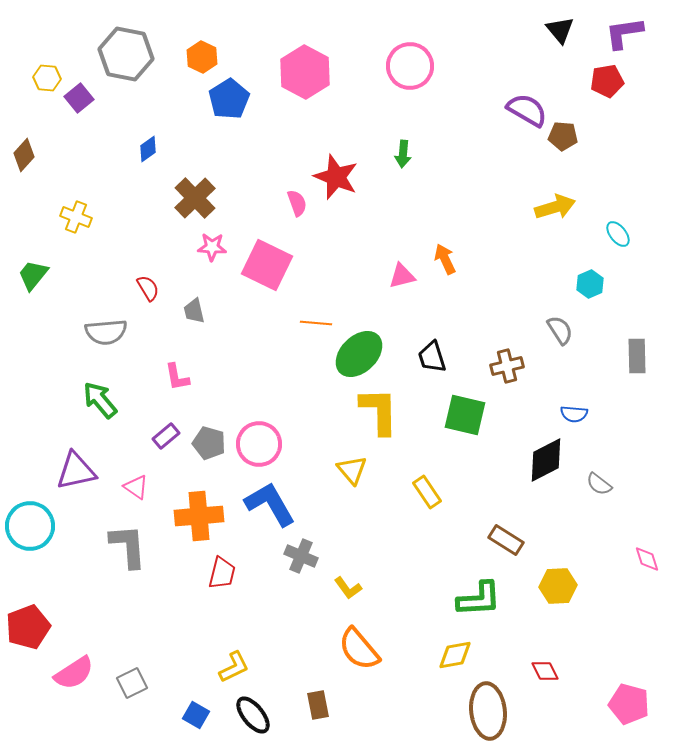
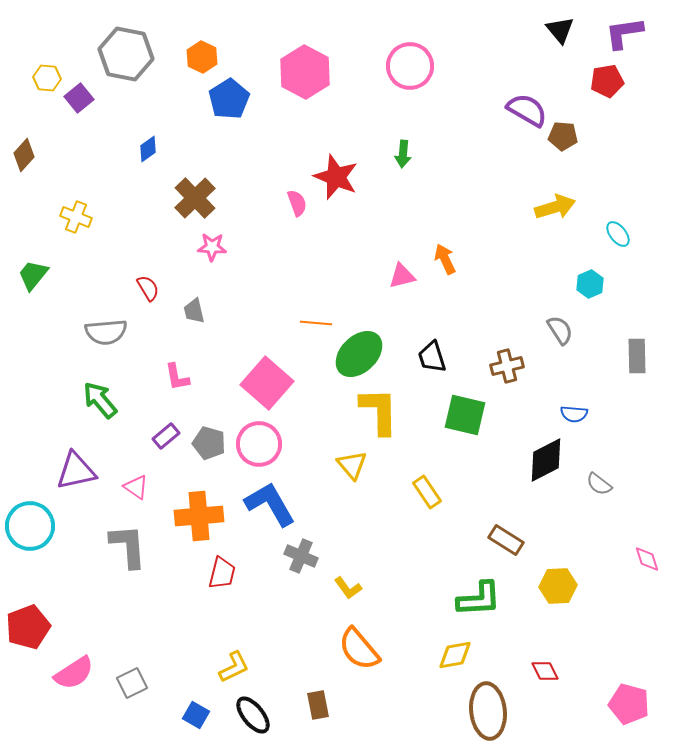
pink square at (267, 265): moved 118 px down; rotated 15 degrees clockwise
yellow triangle at (352, 470): moved 5 px up
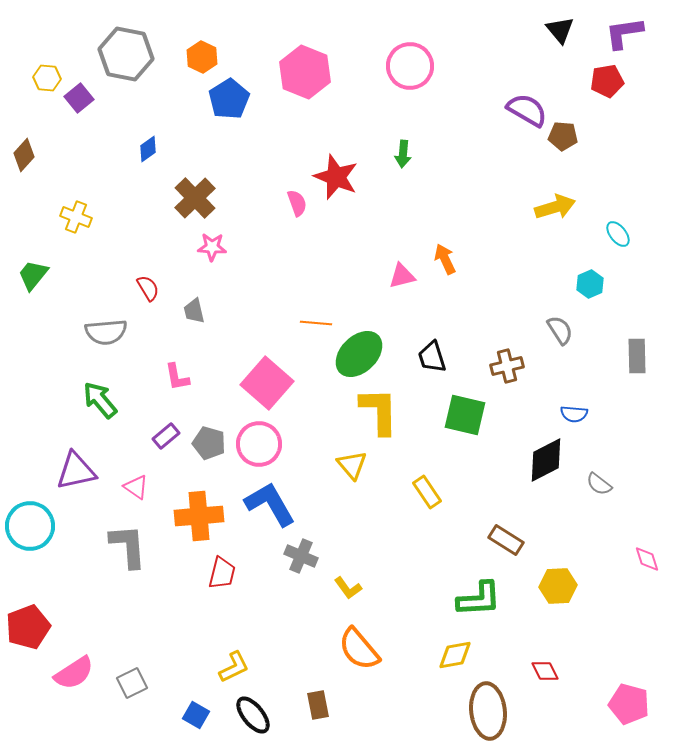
pink hexagon at (305, 72): rotated 6 degrees counterclockwise
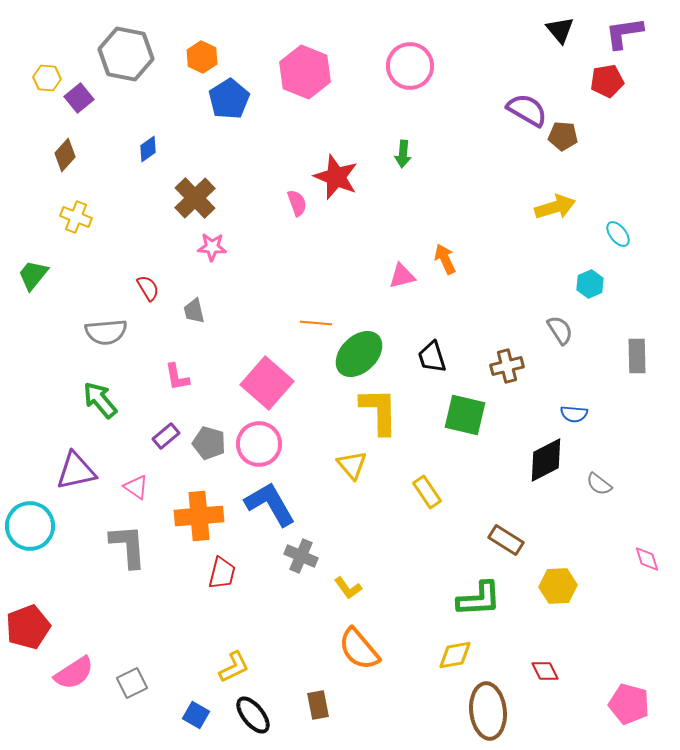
brown diamond at (24, 155): moved 41 px right
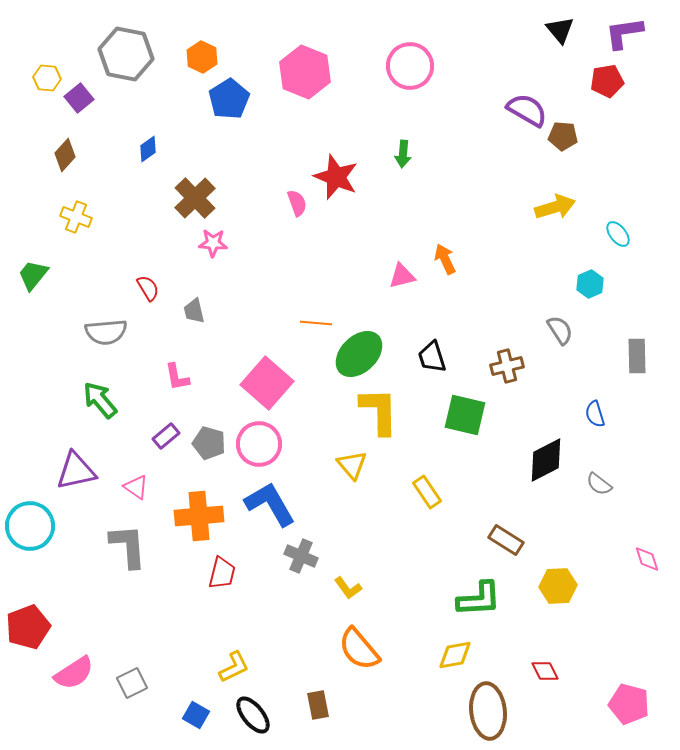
pink star at (212, 247): moved 1 px right, 4 px up
blue semicircle at (574, 414): moved 21 px right; rotated 68 degrees clockwise
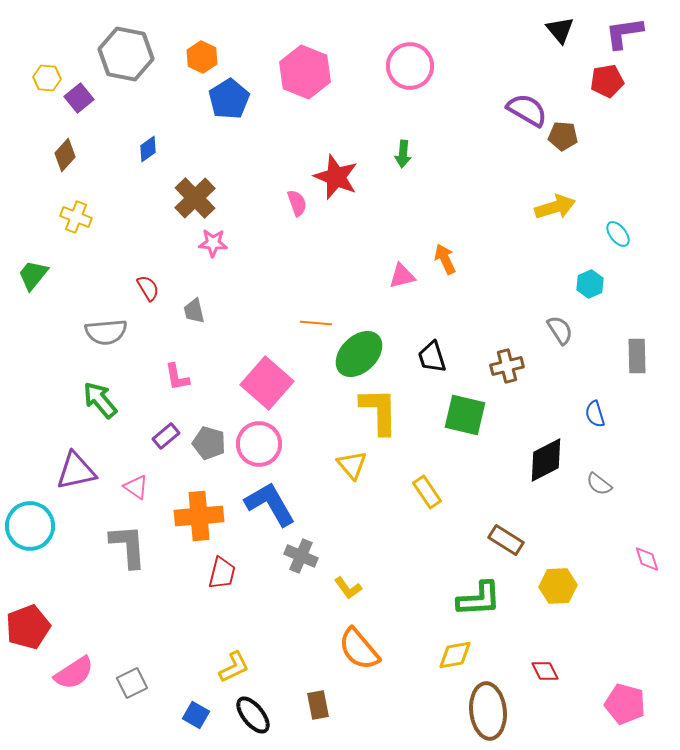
pink pentagon at (629, 704): moved 4 px left
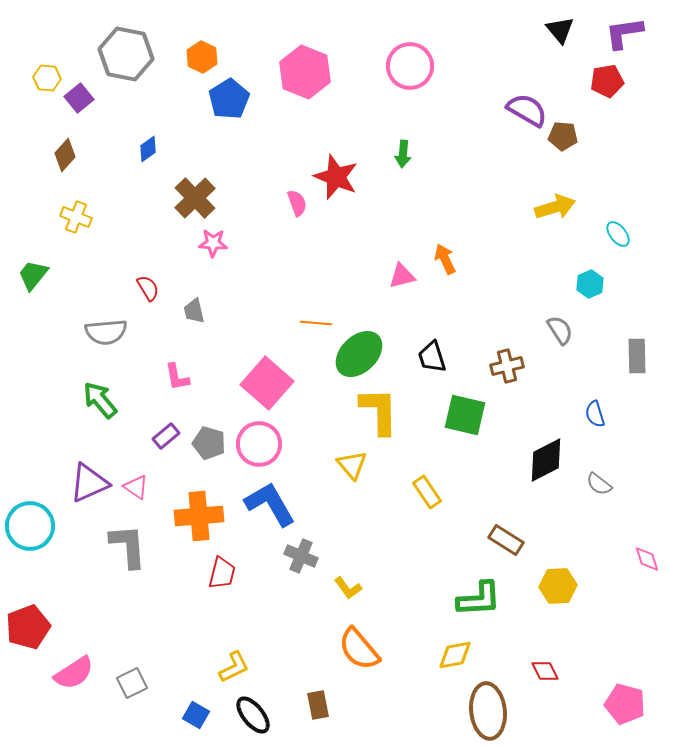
purple triangle at (76, 471): moved 13 px right, 12 px down; rotated 12 degrees counterclockwise
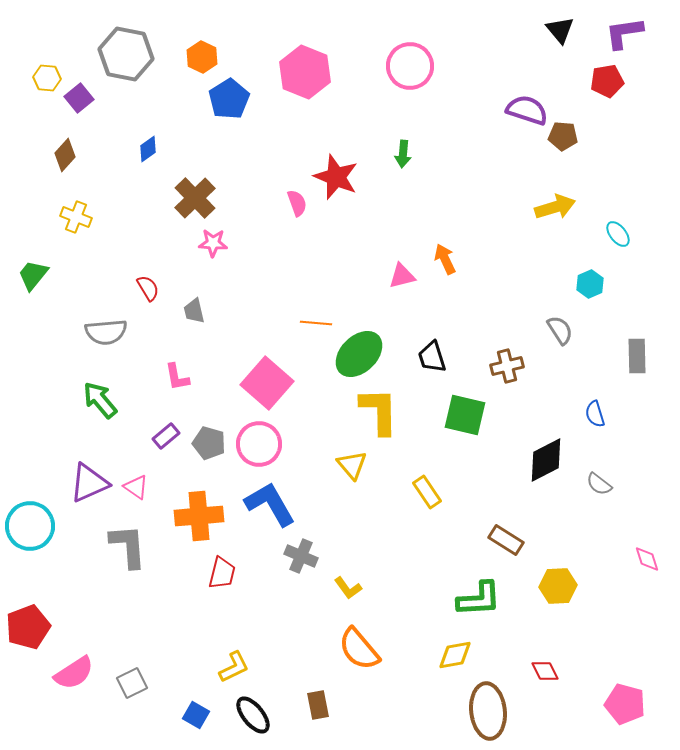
purple semicircle at (527, 110): rotated 12 degrees counterclockwise
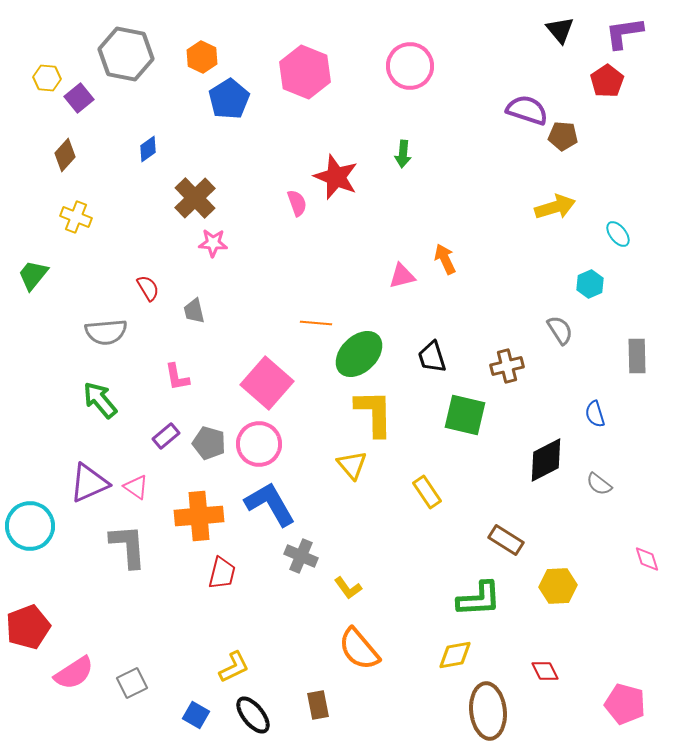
red pentagon at (607, 81): rotated 24 degrees counterclockwise
yellow L-shape at (379, 411): moved 5 px left, 2 px down
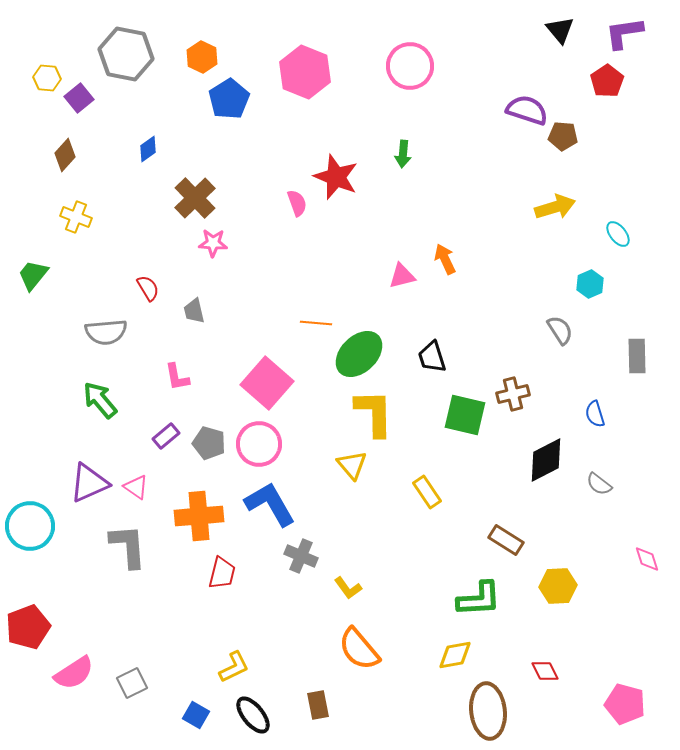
brown cross at (507, 366): moved 6 px right, 28 px down
